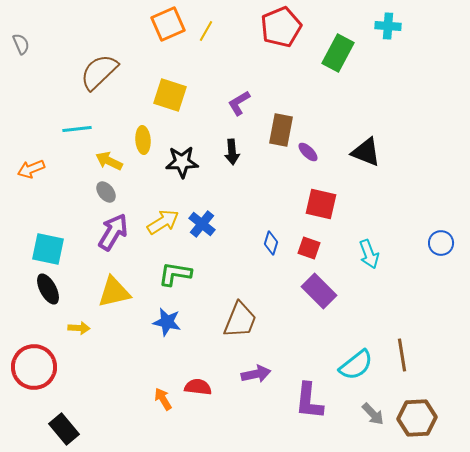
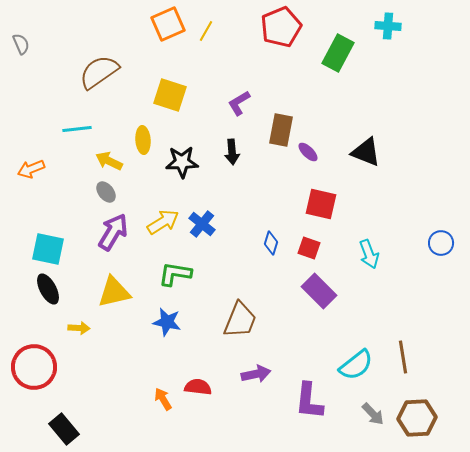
brown semicircle at (99, 72): rotated 9 degrees clockwise
brown line at (402, 355): moved 1 px right, 2 px down
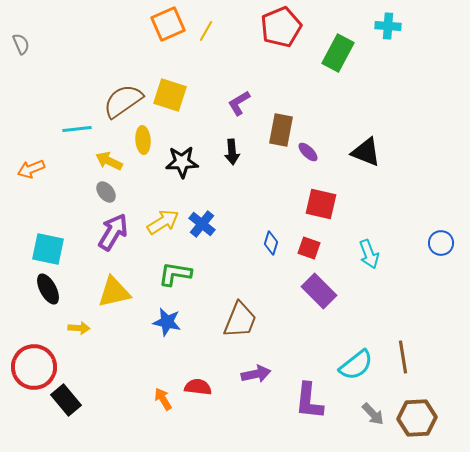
brown semicircle at (99, 72): moved 24 px right, 29 px down
black rectangle at (64, 429): moved 2 px right, 29 px up
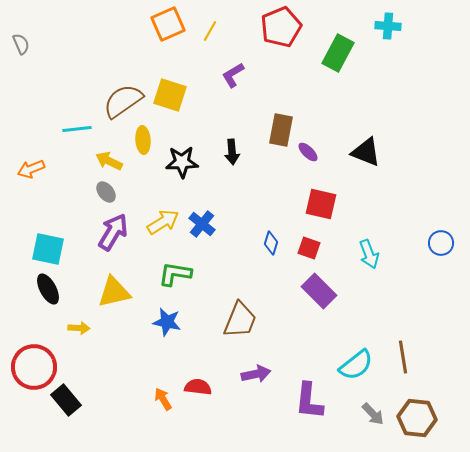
yellow line at (206, 31): moved 4 px right
purple L-shape at (239, 103): moved 6 px left, 28 px up
brown hexagon at (417, 418): rotated 9 degrees clockwise
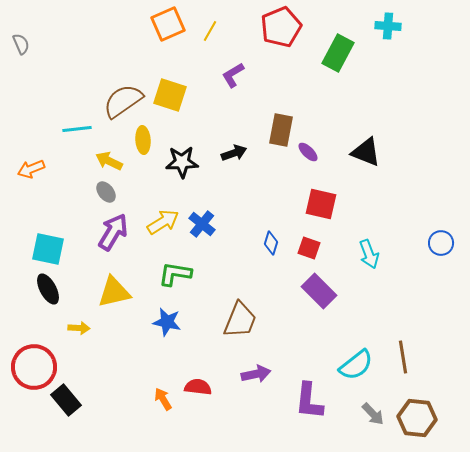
black arrow at (232, 152): moved 2 px right, 1 px down; rotated 105 degrees counterclockwise
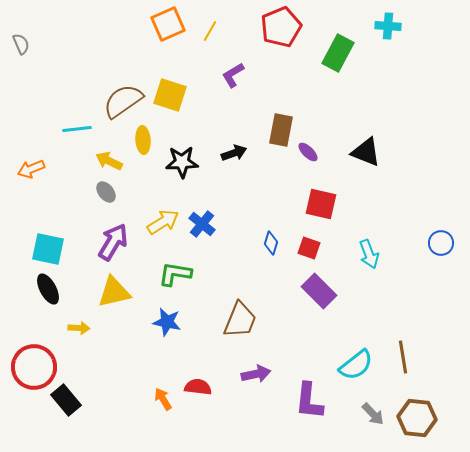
purple arrow at (113, 232): moved 10 px down
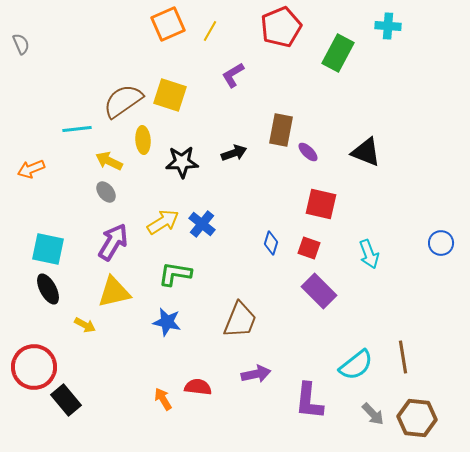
yellow arrow at (79, 328): moved 6 px right, 3 px up; rotated 25 degrees clockwise
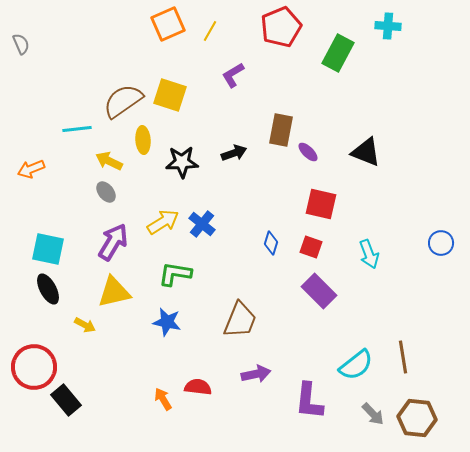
red square at (309, 248): moved 2 px right, 1 px up
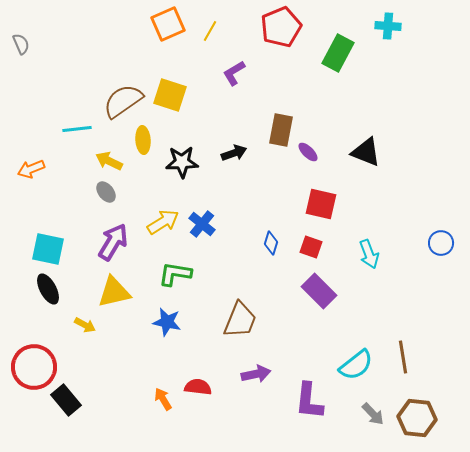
purple L-shape at (233, 75): moved 1 px right, 2 px up
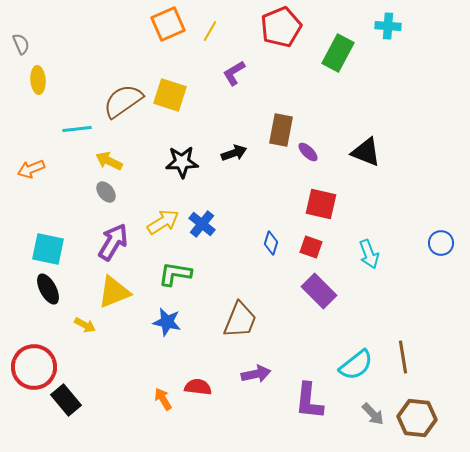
yellow ellipse at (143, 140): moved 105 px left, 60 px up
yellow triangle at (114, 292): rotated 9 degrees counterclockwise
